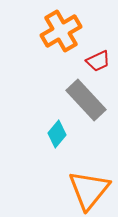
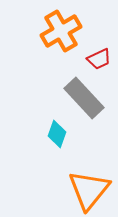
red trapezoid: moved 1 px right, 2 px up
gray rectangle: moved 2 px left, 2 px up
cyan diamond: rotated 20 degrees counterclockwise
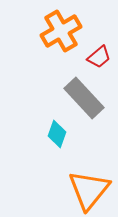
red trapezoid: moved 2 px up; rotated 15 degrees counterclockwise
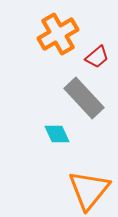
orange cross: moved 3 px left, 3 px down
red trapezoid: moved 2 px left
cyan diamond: rotated 44 degrees counterclockwise
